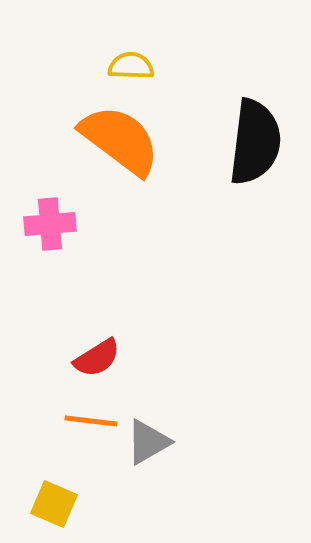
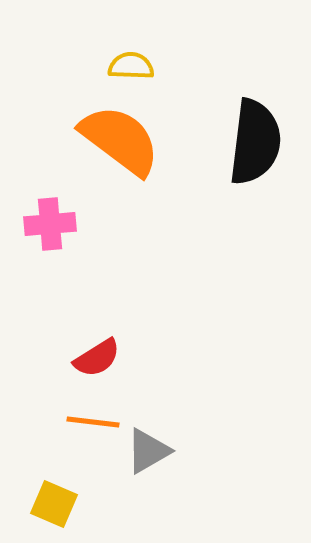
orange line: moved 2 px right, 1 px down
gray triangle: moved 9 px down
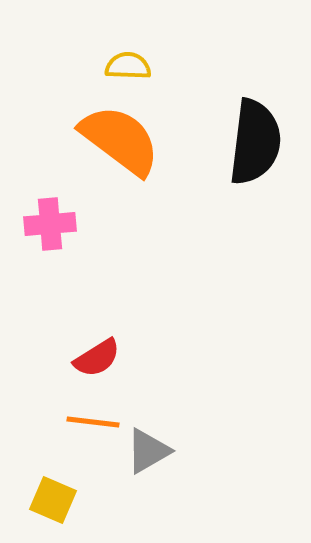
yellow semicircle: moved 3 px left
yellow square: moved 1 px left, 4 px up
